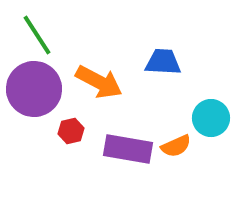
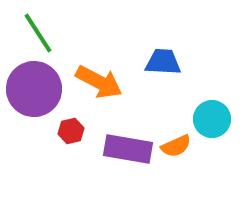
green line: moved 1 px right, 2 px up
cyan circle: moved 1 px right, 1 px down
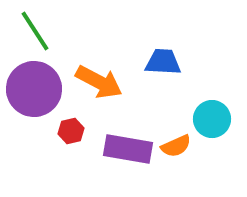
green line: moved 3 px left, 2 px up
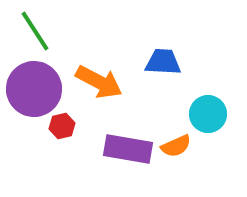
cyan circle: moved 4 px left, 5 px up
red hexagon: moved 9 px left, 5 px up
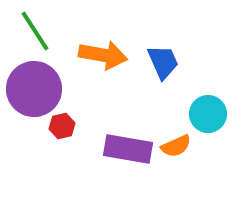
blue trapezoid: rotated 63 degrees clockwise
orange arrow: moved 4 px right, 27 px up; rotated 18 degrees counterclockwise
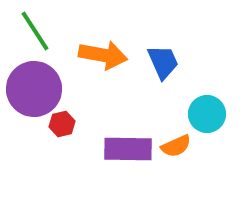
cyan circle: moved 1 px left
red hexagon: moved 2 px up
purple rectangle: rotated 9 degrees counterclockwise
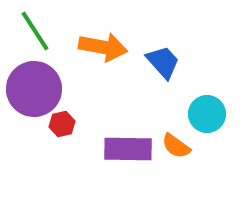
orange arrow: moved 8 px up
blue trapezoid: rotated 18 degrees counterclockwise
orange semicircle: rotated 60 degrees clockwise
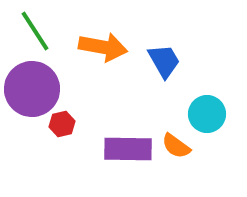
blue trapezoid: moved 1 px right, 1 px up; rotated 12 degrees clockwise
purple circle: moved 2 px left
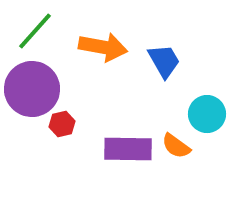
green line: rotated 75 degrees clockwise
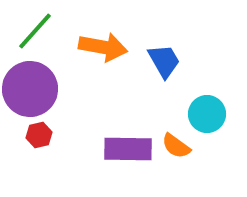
purple circle: moved 2 px left
red hexagon: moved 23 px left, 11 px down
